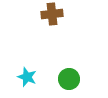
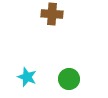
brown cross: rotated 10 degrees clockwise
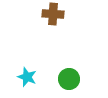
brown cross: moved 1 px right
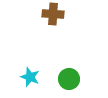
cyan star: moved 3 px right
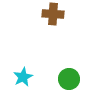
cyan star: moved 7 px left; rotated 24 degrees clockwise
